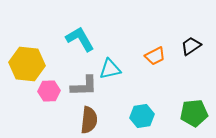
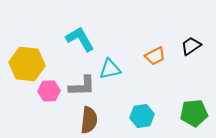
gray L-shape: moved 2 px left
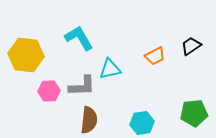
cyan L-shape: moved 1 px left, 1 px up
yellow hexagon: moved 1 px left, 9 px up
cyan hexagon: moved 7 px down
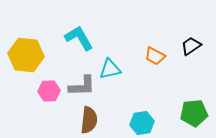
orange trapezoid: rotated 55 degrees clockwise
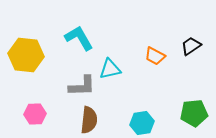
pink hexagon: moved 14 px left, 23 px down
